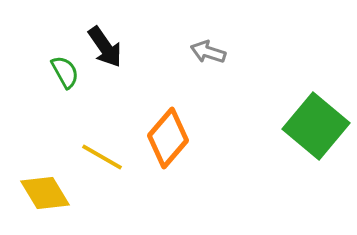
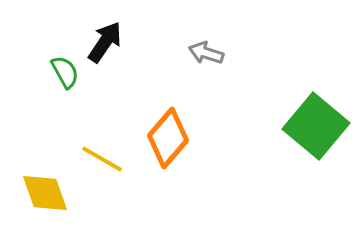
black arrow: moved 5 px up; rotated 111 degrees counterclockwise
gray arrow: moved 2 px left, 1 px down
yellow line: moved 2 px down
yellow diamond: rotated 12 degrees clockwise
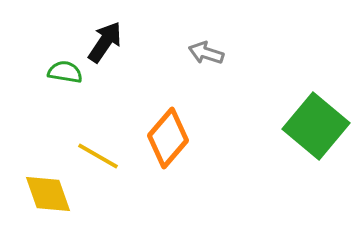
green semicircle: rotated 52 degrees counterclockwise
yellow line: moved 4 px left, 3 px up
yellow diamond: moved 3 px right, 1 px down
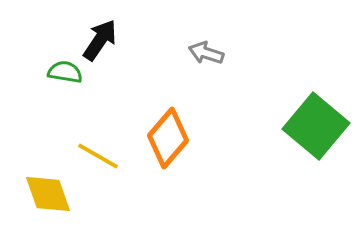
black arrow: moved 5 px left, 2 px up
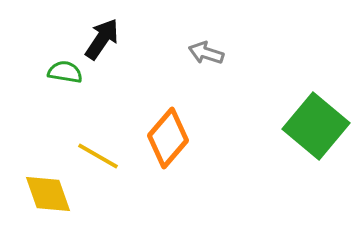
black arrow: moved 2 px right, 1 px up
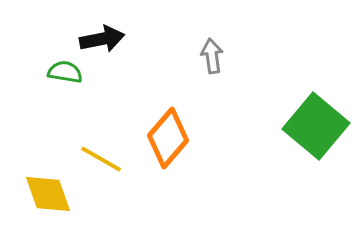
black arrow: rotated 45 degrees clockwise
gray arrow: moved 6 px right, 3 px down; rotated 64 degrees clockwise
yellow line: moved 3 px right, 3 px down
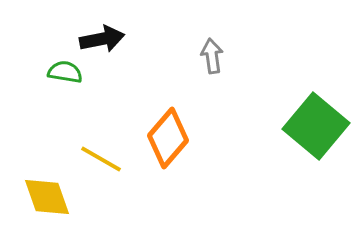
yellow diamond: moved 1 px left, 3 px down
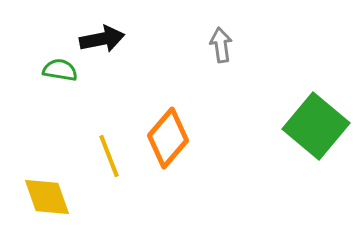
gray arrow: moved 9 px right, 11 px up
green semicircle: moved 5 px left, 2 px up
yellow line: moved 8 px right, 3 px up; rotated 39 degrees clockwise
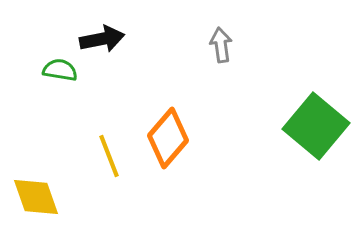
yellow diamond: moved 11 px left
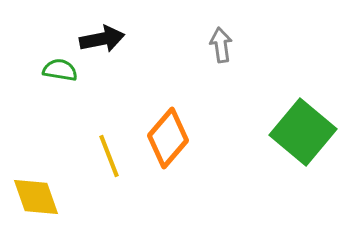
green square: moved 13 px left, 6 px down
